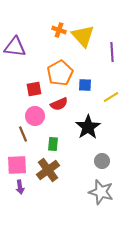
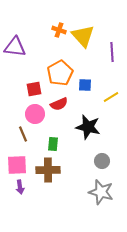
pink circle: moved 2 px up
black star: rotated 25 degrees counterclockwise
brown cross: rotated 35 degrees clockwise
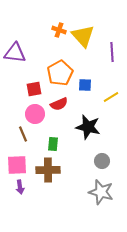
purple triangle: moved 6 px down
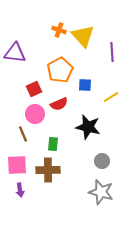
orange pentagon: moved 3 px up
red square: rotated 14 degrees counterclockwise
purple arrow: moved 3 px down
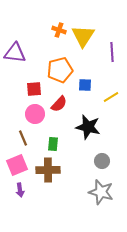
yellow triangle: rotated 15 degrees clockwise
orange pentagon: rotated 15 degrees clockwise
red square: rotated 21 degrees clockwise
red semicircle: rotated 24 degrees counterclockwise
brown line: moved 4 px down
pink square: rotated 20 degrees counterclockwise
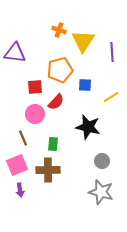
yellow triangle: moved 5 px down
red square: moved 1 px right, 2 px up
red semicircle: moved 3 px left, 2 px up
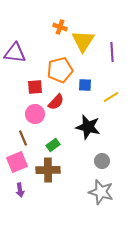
orange cross: moved 1 px right, 3 px up
green rectangle: moved 1 px down; rotated 48 degrees clockwise
pink square: moved 3 px up
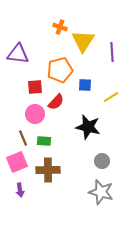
purple triangle: moved 3 px right, 1 px down
green rectangle: moved 9 px left, 4 px up; rotated 40 degrees clockwise
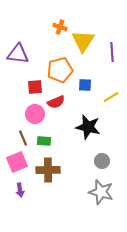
red semicircle: rotated 24 degrees clockwise
